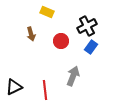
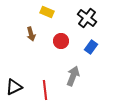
black cross: moved 8 px up; rotated 24 degrees counterclockwise
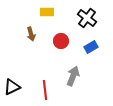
yellow rectangle: rotated 24 degrees counterclockwise
blue rectangle: rotated 24 degrees clockwise
black triangle: moved 2 px left
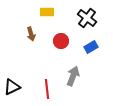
red line: moved 2 px right, 1 px up
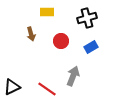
black cross: rotated 36 degrees clockwise
red line: rotated 48 degrees counterclockwise
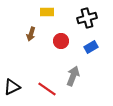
brown arrow: rotated 32 degrees clockwise
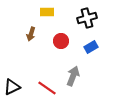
red line: moved 1 px up
